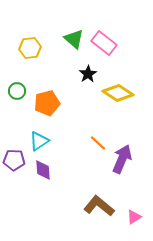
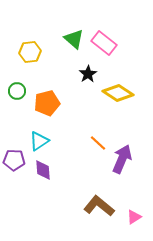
yellow hexagon: moved 4 px down
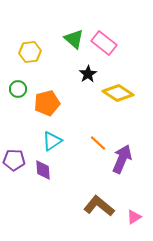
green circle: moved 1 px right, 2 px up
cyan triangle: moved 13 px right
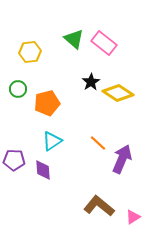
black star: moved 3 px right, 8 px down
pink triangle: moved 1 px left
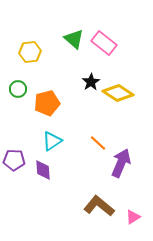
purple arrow: moved 1 px left, 4 px down
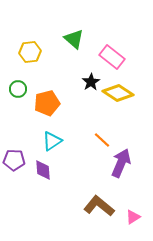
pink rectangle: moved 8 px right, 14 px down
orange line: moved 4 px right, 3 px up
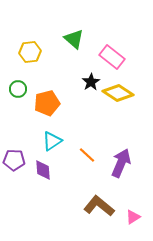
orange line: moved 15 px left, 15 px down
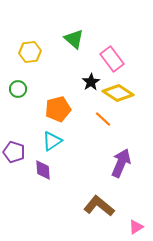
pink rectangle: moved 2 px down; rotated 15 degrees clockwise
orange pentagon: moved 11 px right, 6 px down
orange line: moved 16 px right, 36 px up
purple pentagon: moved 8 px up; rotated 15 degrees clockwise
pink triangle: moved 3 px right, 10 px down
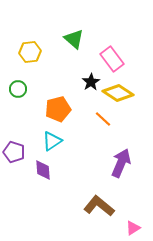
pink triangle: moved 3 px left, 1 px down
